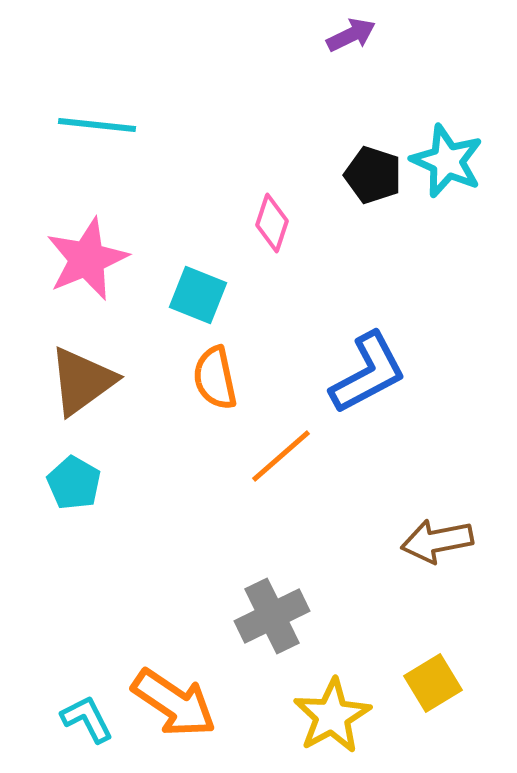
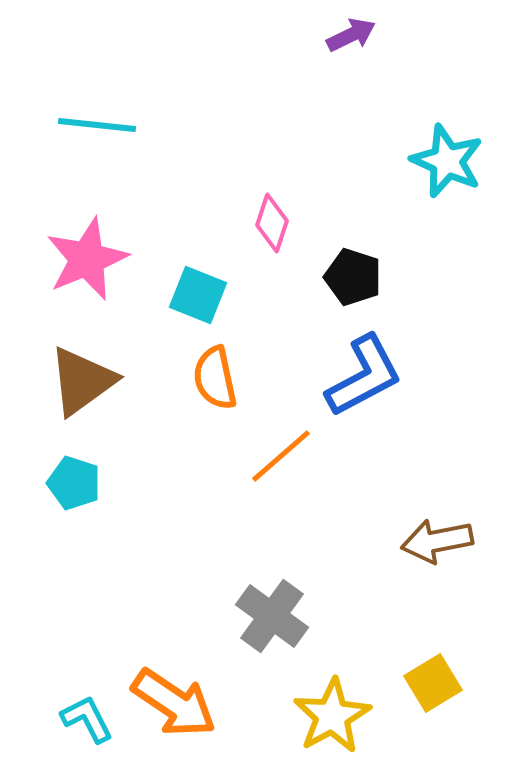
black pentagon: moved 20 px left, 102 px down
blue L-shape: moved 4 px left, 3 px down
cyan pentagon: rotated 12 degrees counterclockwise
gray cross: rotated 28 degrees counterclockwise
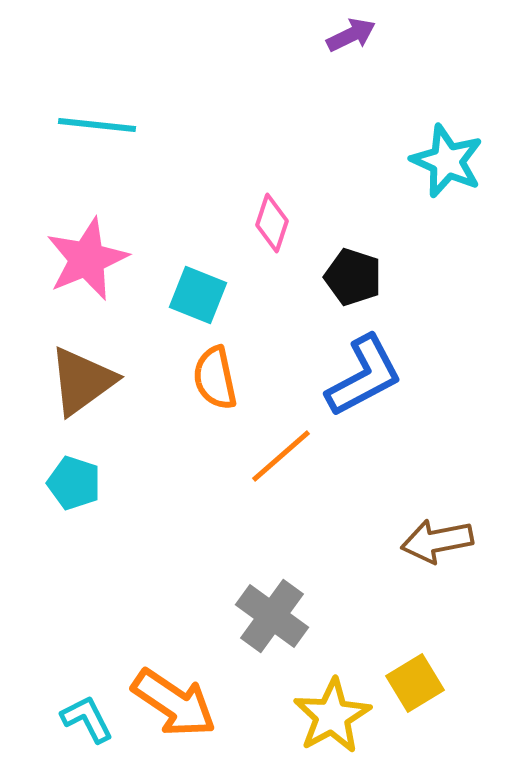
yellow square: moved 18 px left
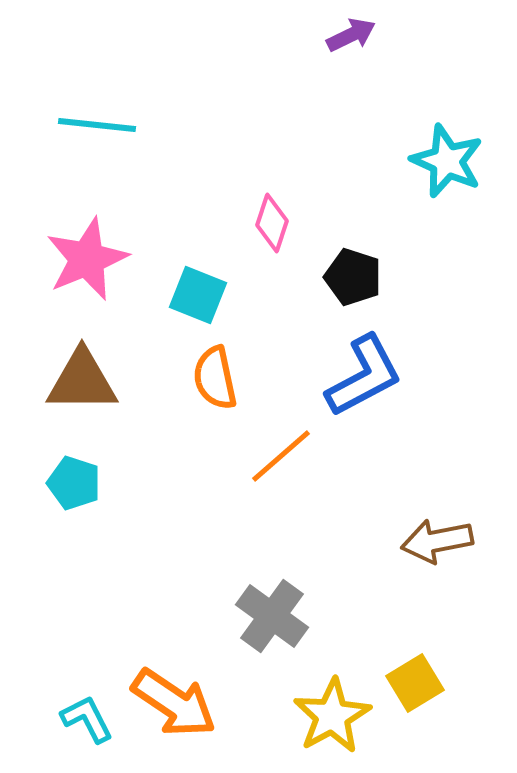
brown triangle: rotated 36 degrees clockwise
